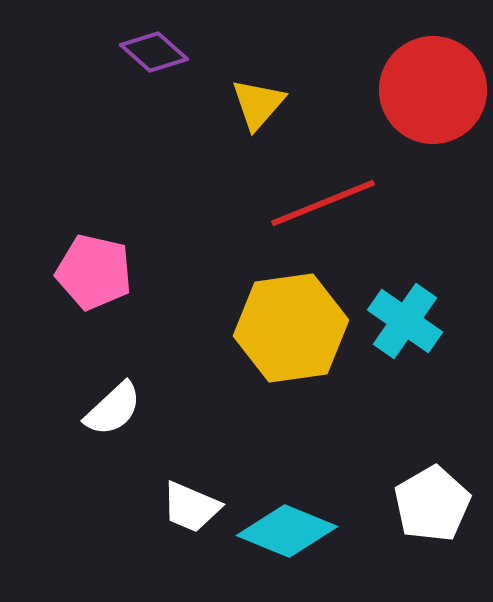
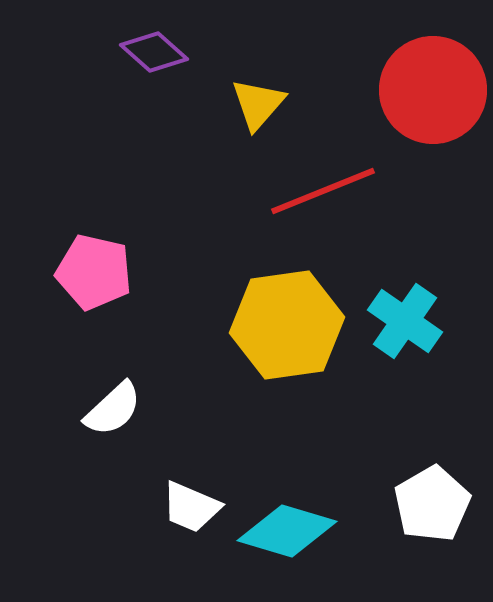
red line: moved 12 px up
yellow hexagon: moved 4 px left, 3 px up
cyan diamond: rotated 6 degrees counterclockwise
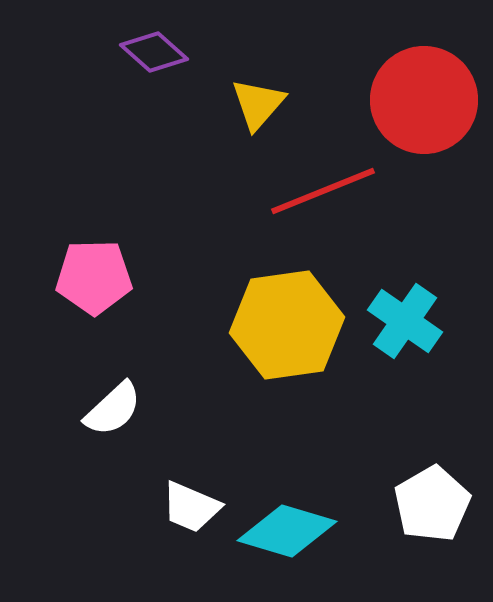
red circle: moved 9 px left, 10 px down
pink pentagon: moved 5 px down; rotated 14 degrees counterclockwise
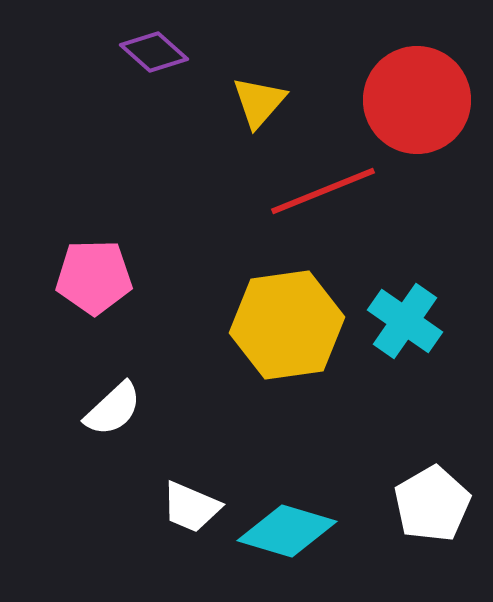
red circle: moved 7 px left
yellow triangle: moved 1 px right, 2 px up
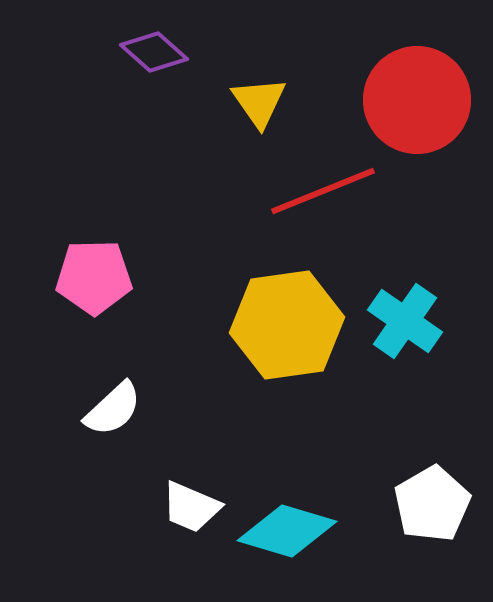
yellow triangle: rotated 16 degrees counterclockwise
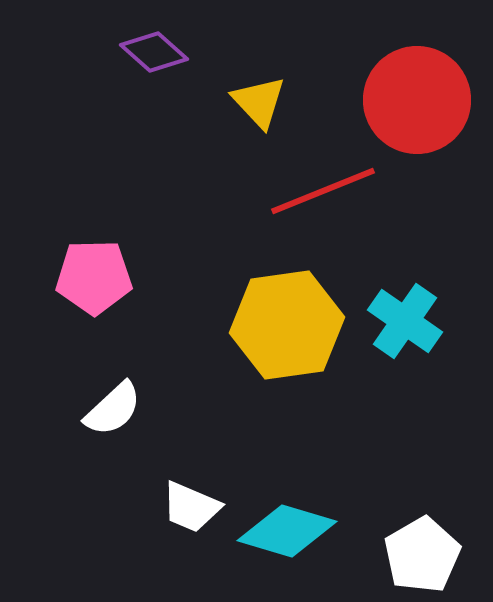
yellow triangle: rotated 8 degrees counterclockwise
white pentagon: moved 10 px left, 51 px down
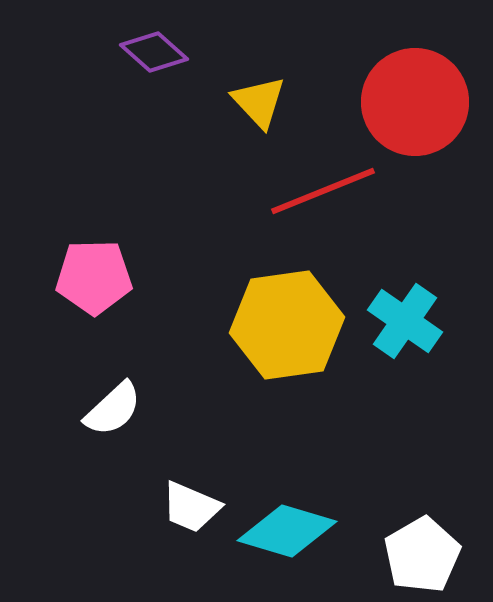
red circle: moved 2 px left, 2 px down
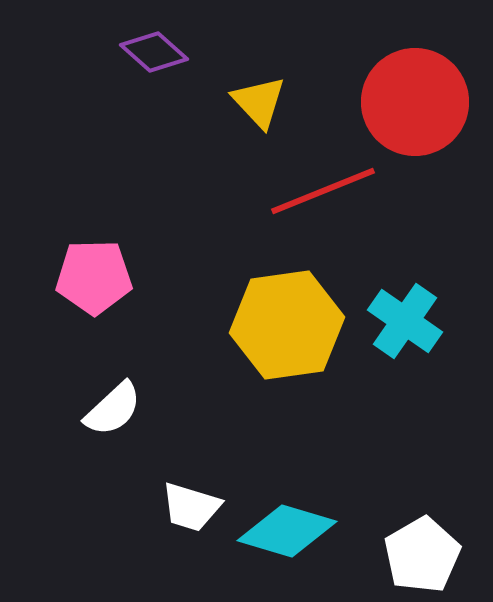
white trapezoid: rotated 6 degrees counterclockwise
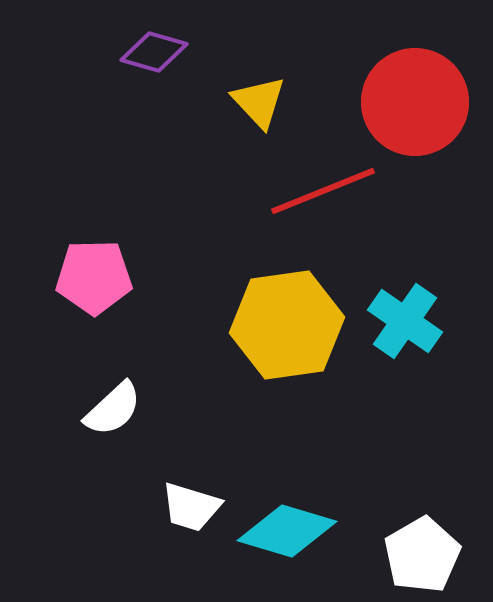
purple diamond: rotated 26 degrees counterclockwise
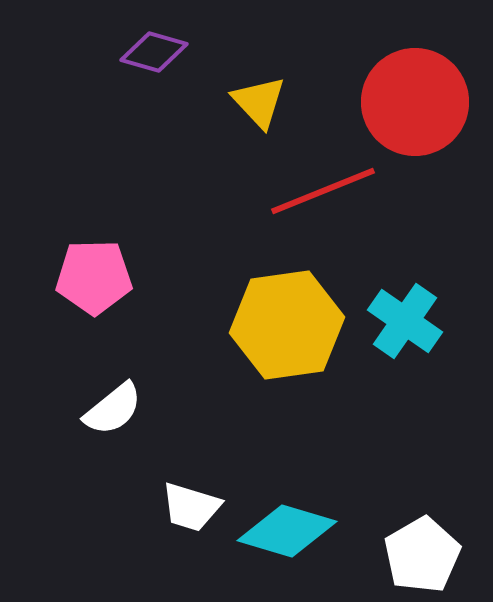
white semicircle: rotated 4 degrees clockwise
